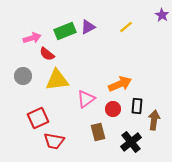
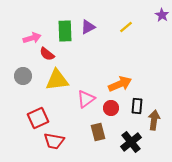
green rectangle: rotated 70 degrees counterclockwise
red circle: moved 2 px left, 1 px up
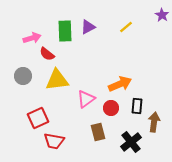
brown arrow: moved 2 px down
